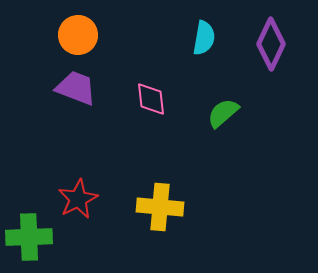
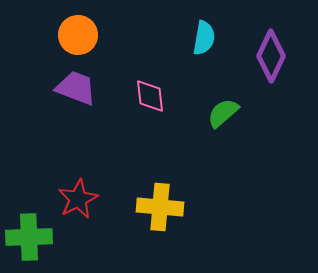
purple diamond: moved 12 px down
pink diamond: moved 1 px left, 3 px up
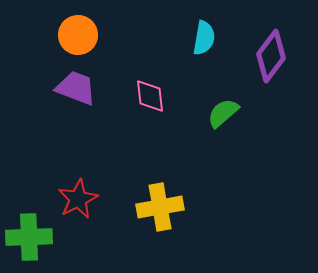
purple diamond: rotated 12 degrees clockwise
yellow cross: rotated 15 degrees counterclockwise
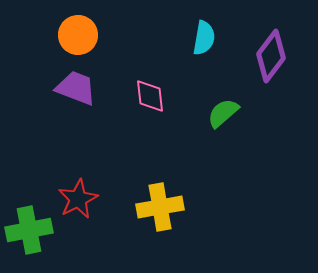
green cross: moved 7 px up; rotated 9 degrees counterclockwise
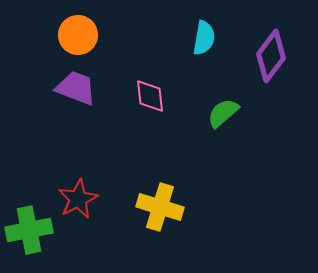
yellow cross: rotated 27 degrees clockwise
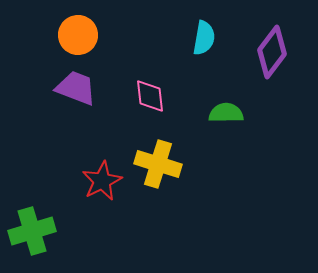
purple diamond: moved 1 px right, 4 px up
green semicircle: moved 3 px right; rotated 40 degrees clockwise
red star: moved 24 px right, 18 px up
yellow cross: moved 2 px left, 43 px up
green cross: moved 3 px right, 1 px down; rotated 6 degrees counterclockwise
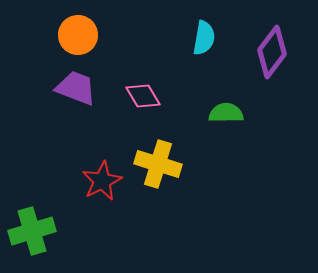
pink diamond: moved 7 px left; rotated 24 degrees counterclockwise
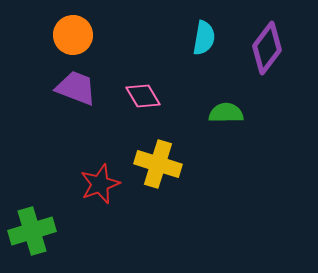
orange circle: moved 5 px left
purple diamond: moved 5 px left, 4 px up
red star: moved 2 px left, 3 px down; rotated 6 degrees clockwise
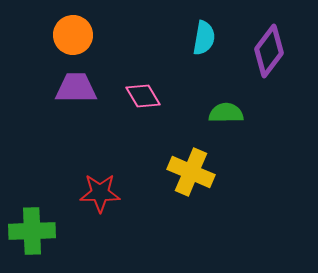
purple diamond: moved 2 px right, 3 px down
purple trapezoid: rotated 21 degrees counterclockwise
yellow cross: moved 33 px right, 8 px down; rotated 6 degrees clockwise
red star: moved 9 px down; rotated 21 degrees clockwise
green cross: rotated 15 degrees clockwise
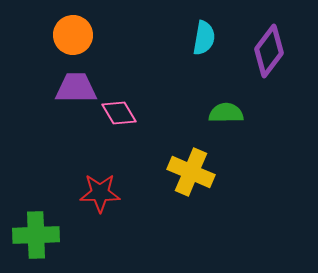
pink diamond: moved 24 px left, 17 px down
green cross: moved 4 px right, 4 px down
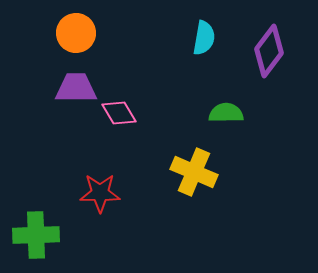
orange circle: moved 3 px right, 2 px up
yellow cross: moved 3 px right
